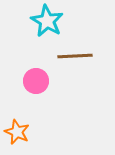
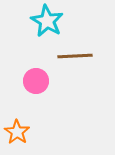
orange star: rotated 10 degrees clockwise
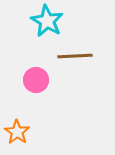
pink circle: moved 1 px up
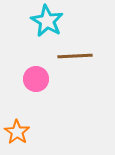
pink circle: moved 1 px up
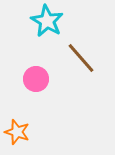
brown line: moved 6 px right, 2 px down; rotated 52 degrees clockwise
orange star: rotated 15 degrees counterclockwise
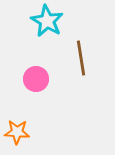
brown line: rotated 32 degrees clockwise
orange star: rotated 15 degrees counterclockwise
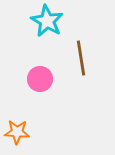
pink circle: moved 4 px right
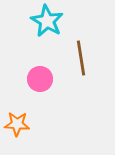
orange star: moved 8 px up
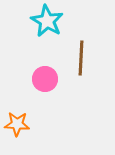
brown line: rotated 12 degrees clockwise
pink circle: moved 5 px right
